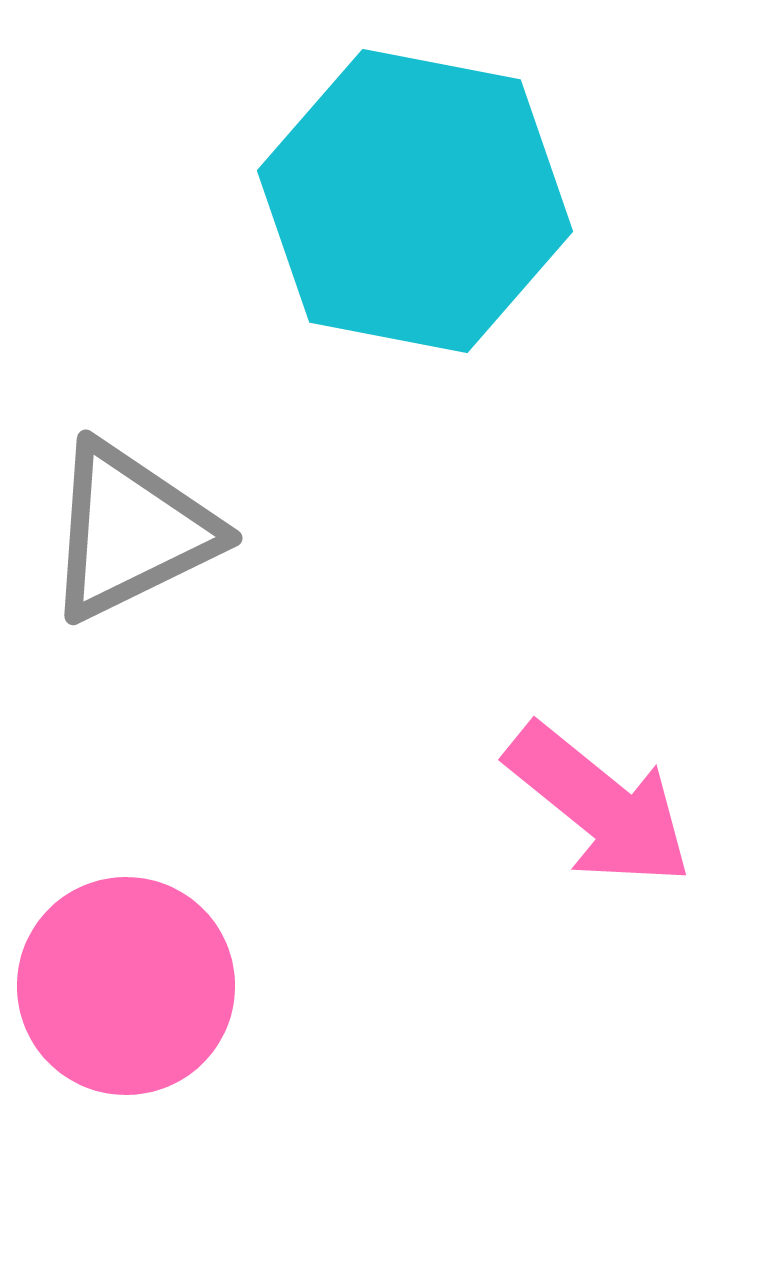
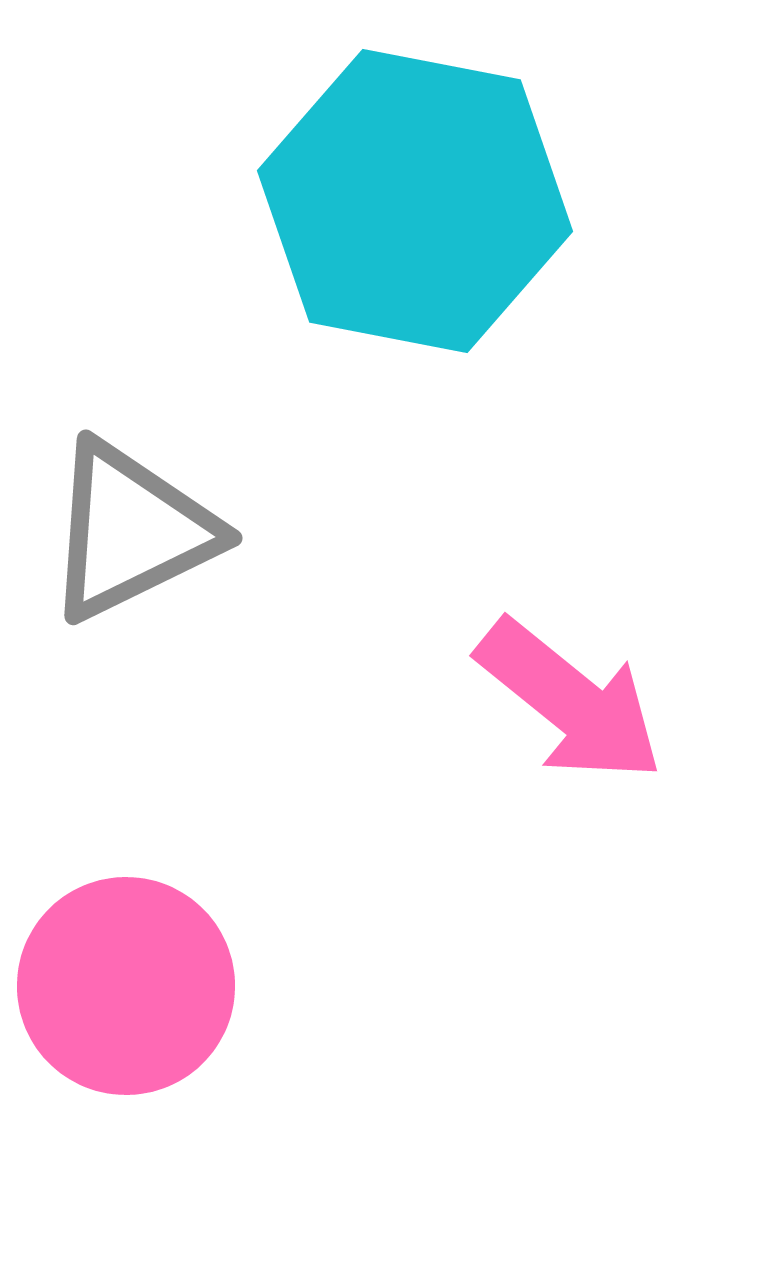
pink arrow: moved 29 px left, 104 px up
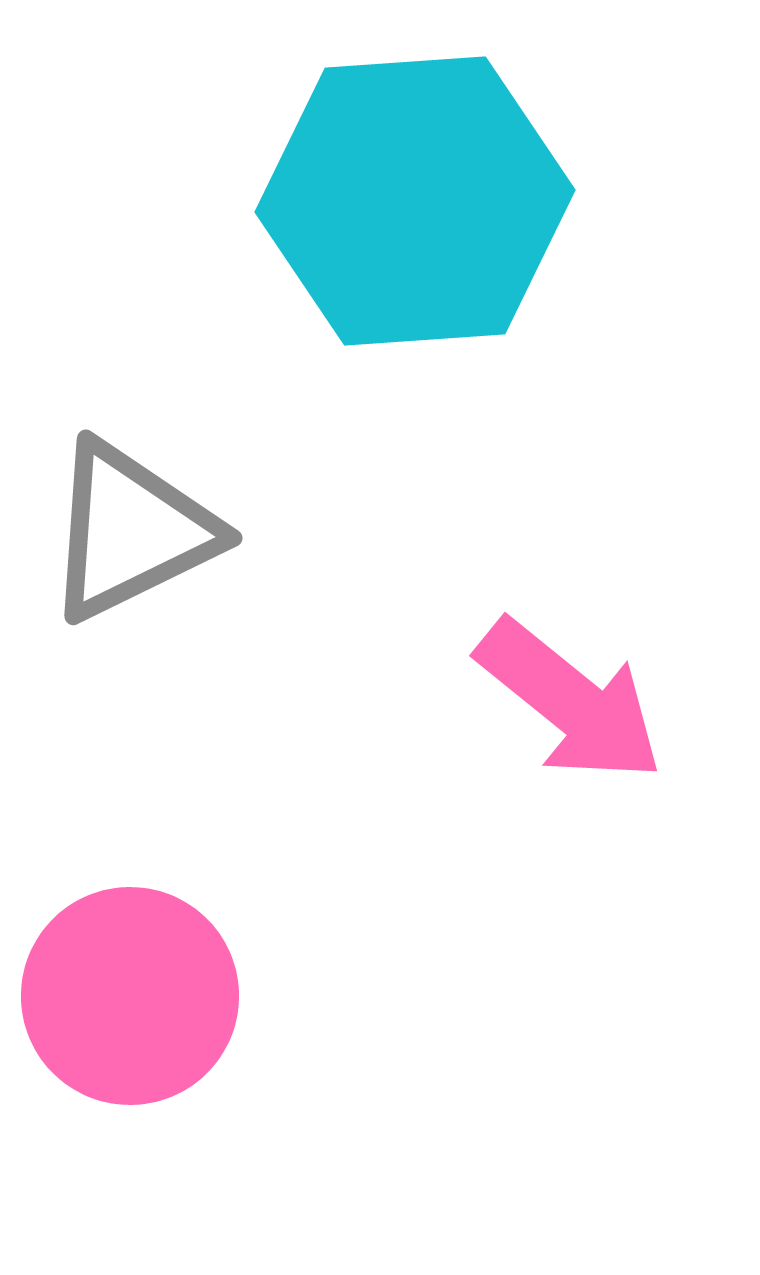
cyan hexagon: rotated 15 degrees counterclockwise
pink circle: moved 4 px right, 10 px down
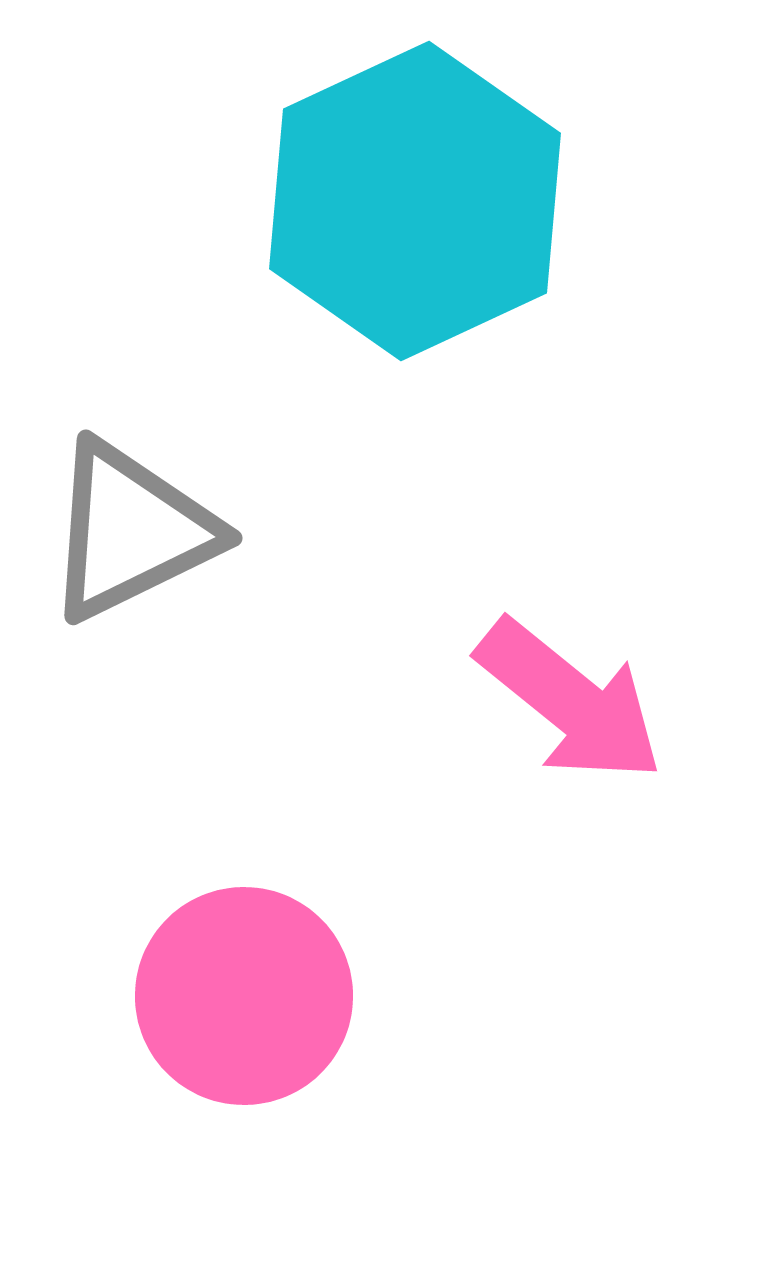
cyan hexagon: rotated 21 degrees counterclockwise
pink circle: moved 114 px right
